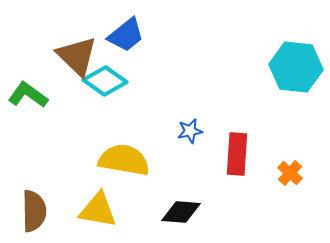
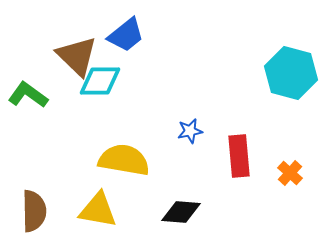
cyan hexagon: moved 5 px left, 6 px down; rotated 9 degrees clockwise
cyan diamond: moved 5 px left; rotated 36 degrees counterclockwise
red rectangle: moved 2 px right, 2 px down; rotated 9 degrees counterclockwise
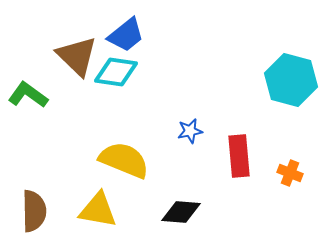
cyan hexagon: moved 7 px down
cyan diamond: moved 16 px right, 9 px up; rotated 9 degrees clockwise
yellow semicircle: rotated 12 degrees clockwise
orange cross: rotated 20 degrees counterclockwise
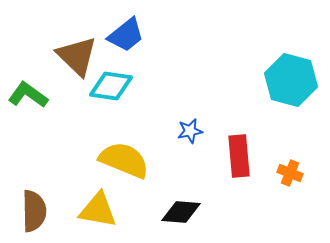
cyan diamond: moved 5 px left, 14 px down
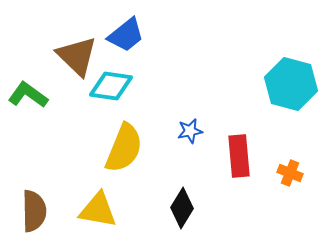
cyan hexagon: moved 4 px down
yellow semicircle: moved 12 px up; rotated 90 degrees clockwise
black diamond: moved 1 px right, 4 px up; rotated 63 degrees counterclockwise
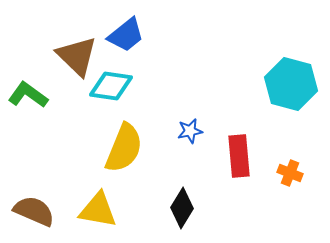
brown semicircle: rotated 66 degrees counterclockwise
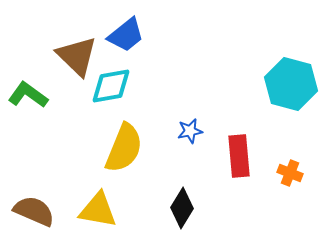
cyan diamond: rotated 18 degrees counterclockwise
